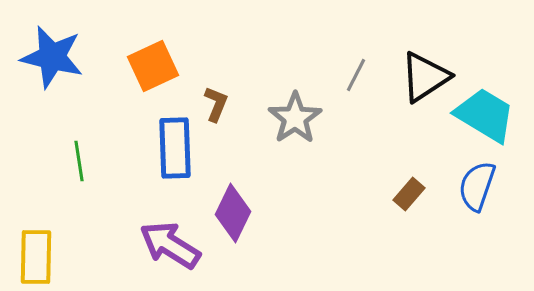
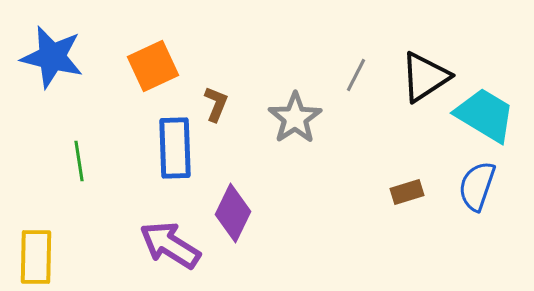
brown rectangle: moved 2 px left, 2 px up; rotated 32 degrees clockwise
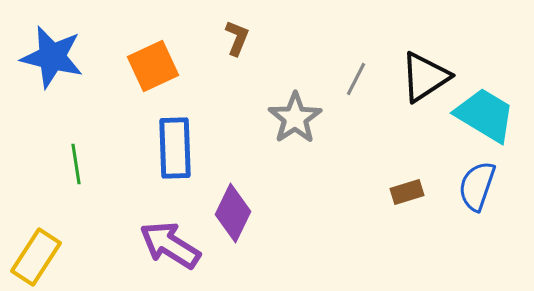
gray line: moved 4 px down
brown L-shape: moved 21 px right, 66 px up
green line: moved 3 px left, 3 px down
yellow rectangle: rotated 32 degrees clockwise
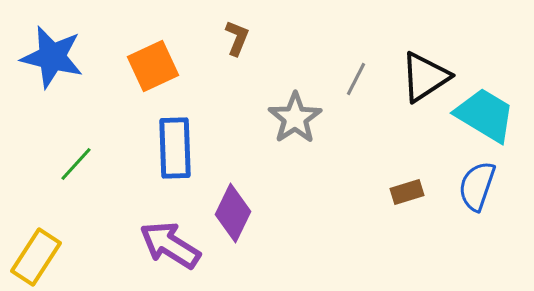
green line: rotated 51 degrees clockwise
